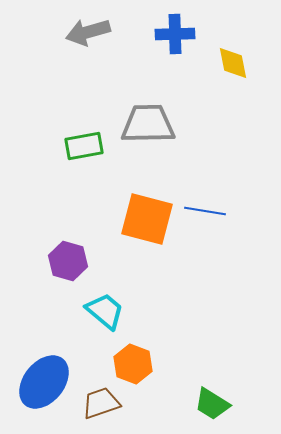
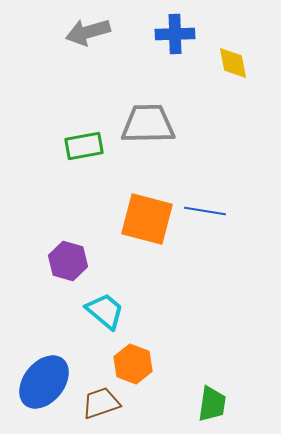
green trapezoid: rotated 114 degrees counterclockwise
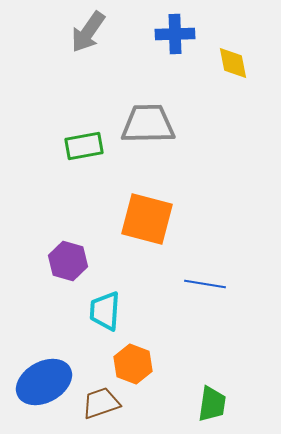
gray arrow: rotated 39 degrees counterclockwise
blue line: moved 73 px down
cyan trapezoid: rotated 126 degrees counterclockwise
blue ellipse: rotated 22 degrees clockwise
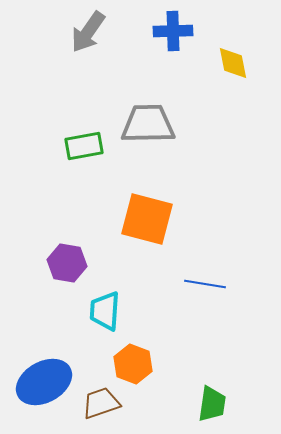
blue cross: moved 2 px left, 3 px up
purple hexagon: moved 1 px left, 2 px down; rotated 6 degrees counterclockwise
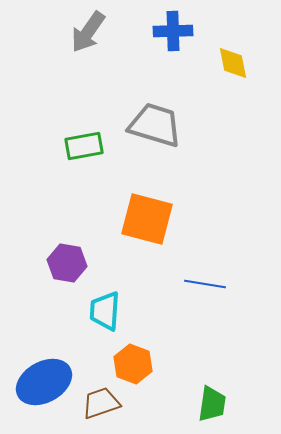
gray trapezoid: moved 7 px right, 1 px down; rotated 18 degrees clockwise
